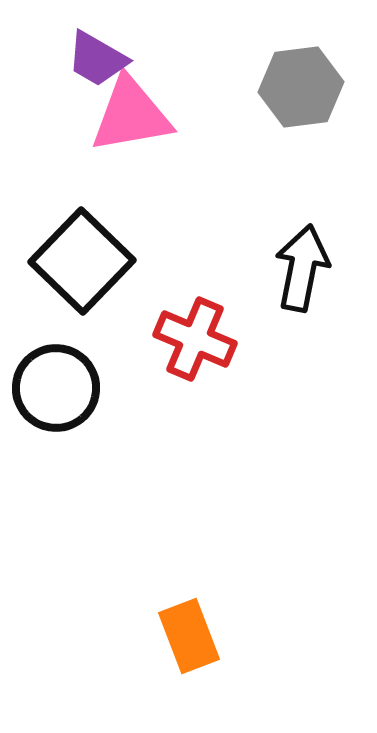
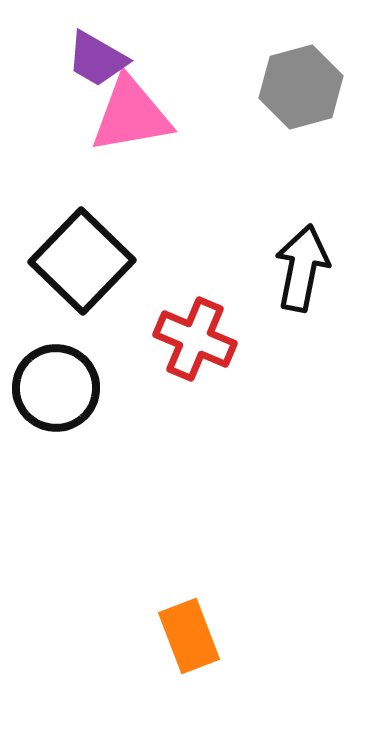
gray hexagon: rotated 8 degrees counterclockwise
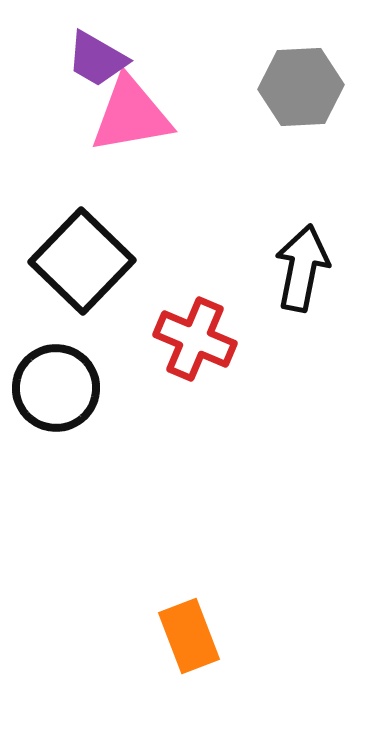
gray hexagon: rotated 12 degrees clockwise
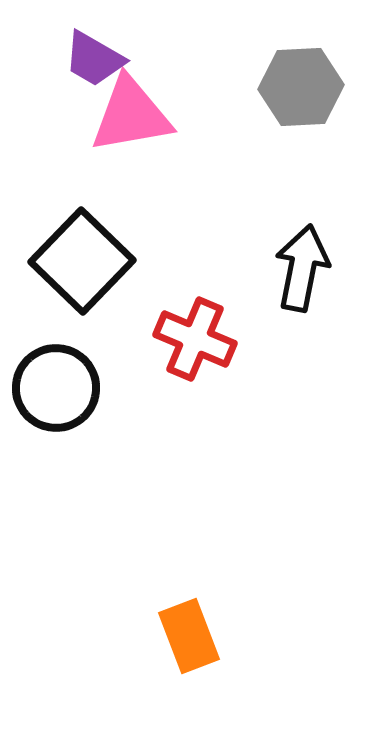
purple trapezoid: moved 3 px left
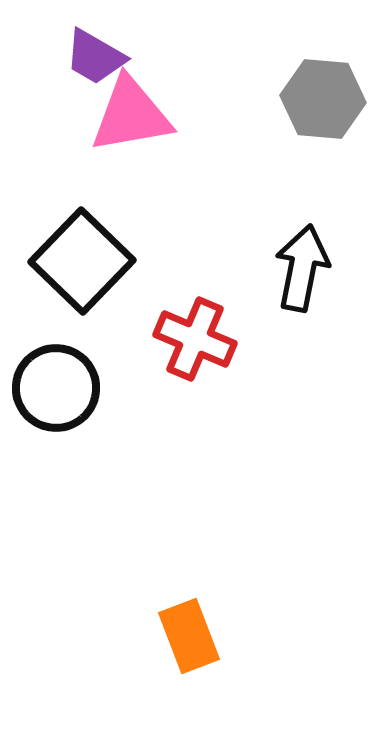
purple trapezoid: moved 1 px right, 2 px up
gray hexagon: moved 22 px right, 12 px down; rotated 8 degrees clockwise
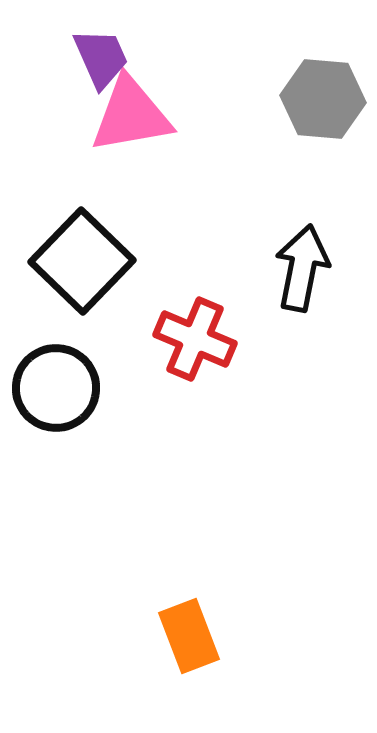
purple trapezoid: moved 6 px right, 1 px down; rotated 144 degrees counterclockwise
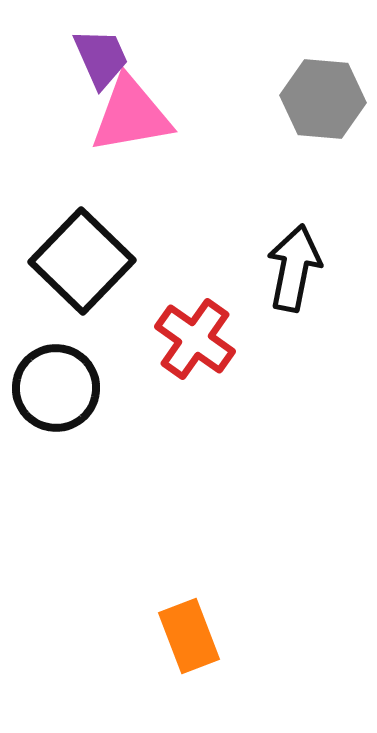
black arrow: moved 8 px left
red cross: rotated 12 degrees clockwise
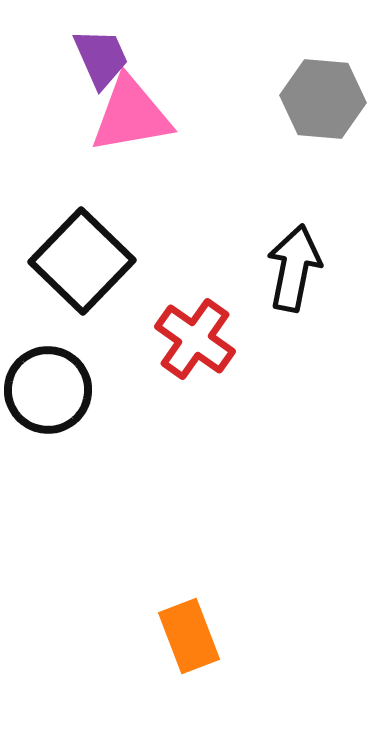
black circle: moved 8 px left, 2 px down
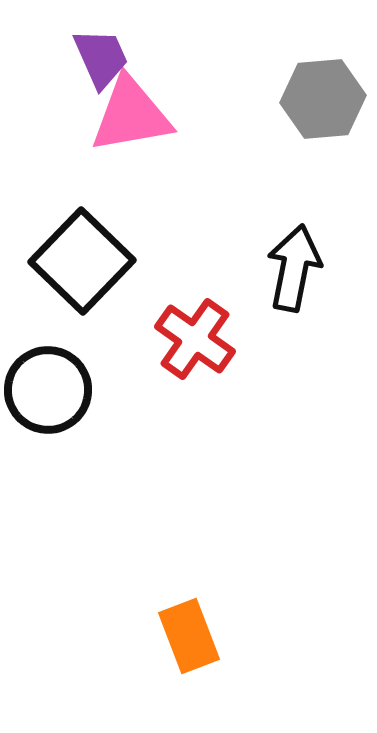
gray hexagon: rotated 10 degrees counterclockwise
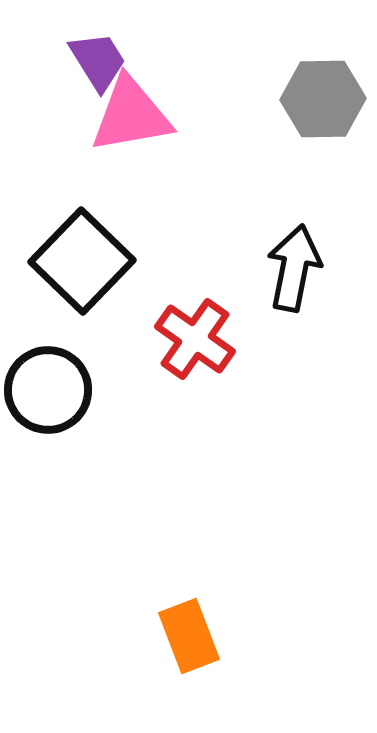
purple trapezoid: moved 3 px left, 3 px down; rotated 8 degrees counterclockwise
gray hexagon: rotated 4 degrees clockwise
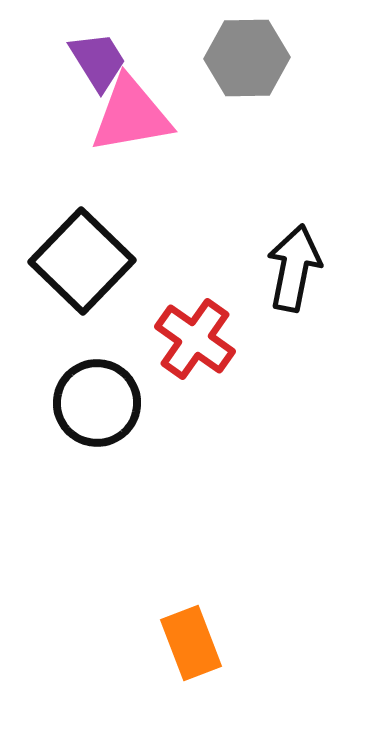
gray hexagon: moved 76 px left, 41 px up
black circle: moved 49 px right, 13 px down
orange rectangle: moved 2 px right, 7 px down
